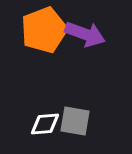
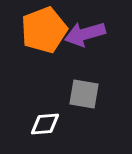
purple arrow: rotated 144 degrees clockwise
gray square: moved 9 px right, 27 px up
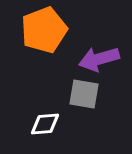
purple arrow: moved 14 px right, 25 px down
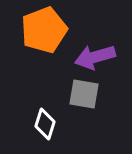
purple arrow: moved 4 px left, 2 px up
white diamond: rotated 68 degrees counterclockwise
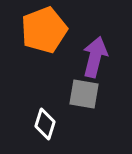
purple arrow: rotated 120 degrees clockwise
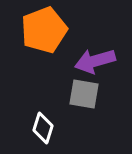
purple arrow: moved 4 px down; rotated 120 degrees counterclockwise
white diamond: moved 2 px left, 4 px down
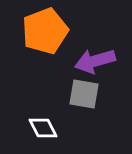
orange pentagon: moved 1 px right, 1 px down
white diamond: rotated 44 degrees counterclockwise
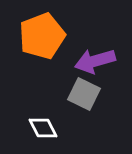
orange pentagon: moved 3 px left, 5 px down
gray square: rotated 16 degrees clockwise
